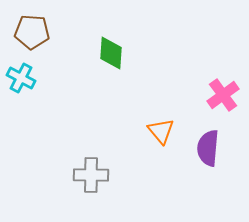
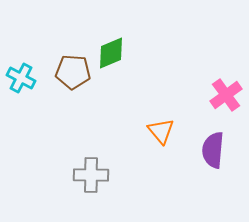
brown pentagon: moved 41 px right, 40 px down
green diamond: rotated 64 degrees clockwise
pink cross: moved 3 px right
purple semicircle: moved 5 px right, 2 px down
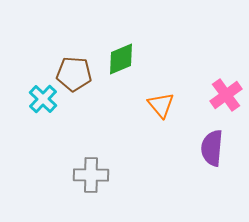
green diamond: moved 10 px right, 6 px down
brown pentagon: moved 1 px right, 2 px down
cyan cross: moved 22 px right, 21 px down; rotated 16 degrees clockwise
orange triangle: moved 26 px up
purple semicircle: moved 1 px left, 2 px up
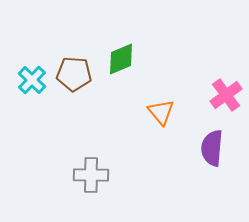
cyan cross: moved 11 px left, 19 px up
orange triangle: moved 7 px down
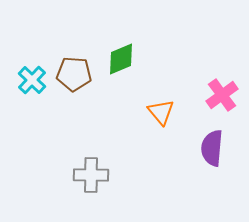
pink cross: moved 4 px left
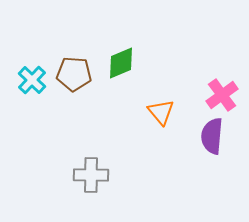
green diamond: moved 4 px down
purple semicircle: moved 12 px up
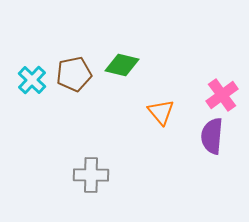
green diamond: moved 1 px right, 2 px down; rotated 36 degrees clockwise
brown pentagon: rotated 16 degrees counterclockwise
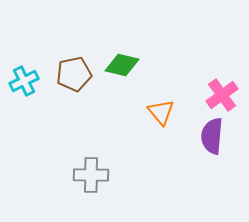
cyan cross: moved 8 px left, 1 px down; rotated 20 degrees clockwise
